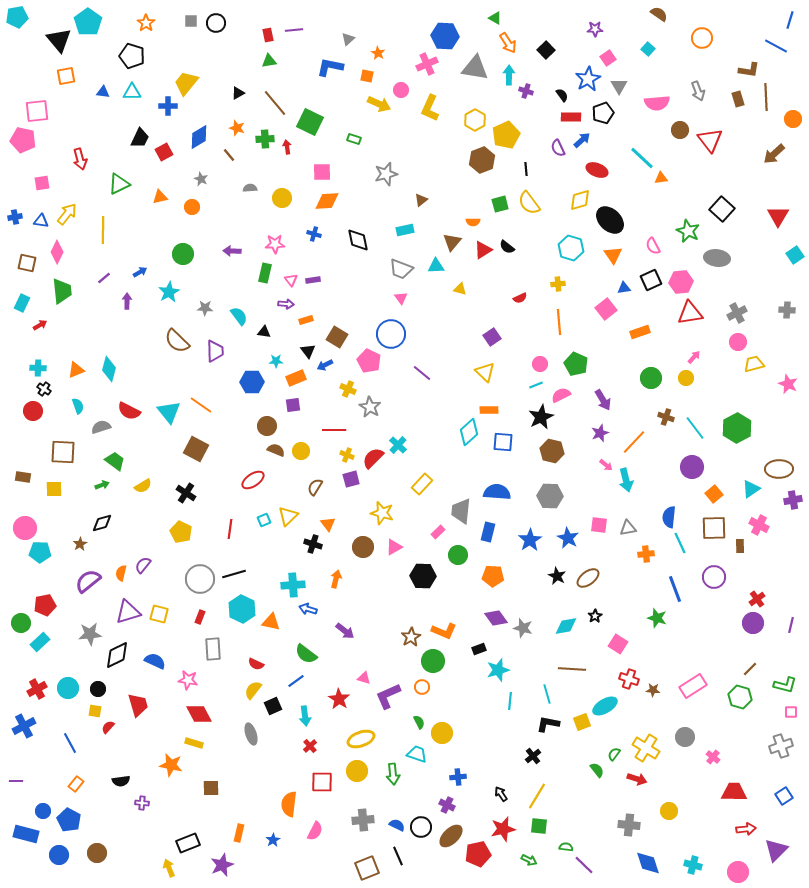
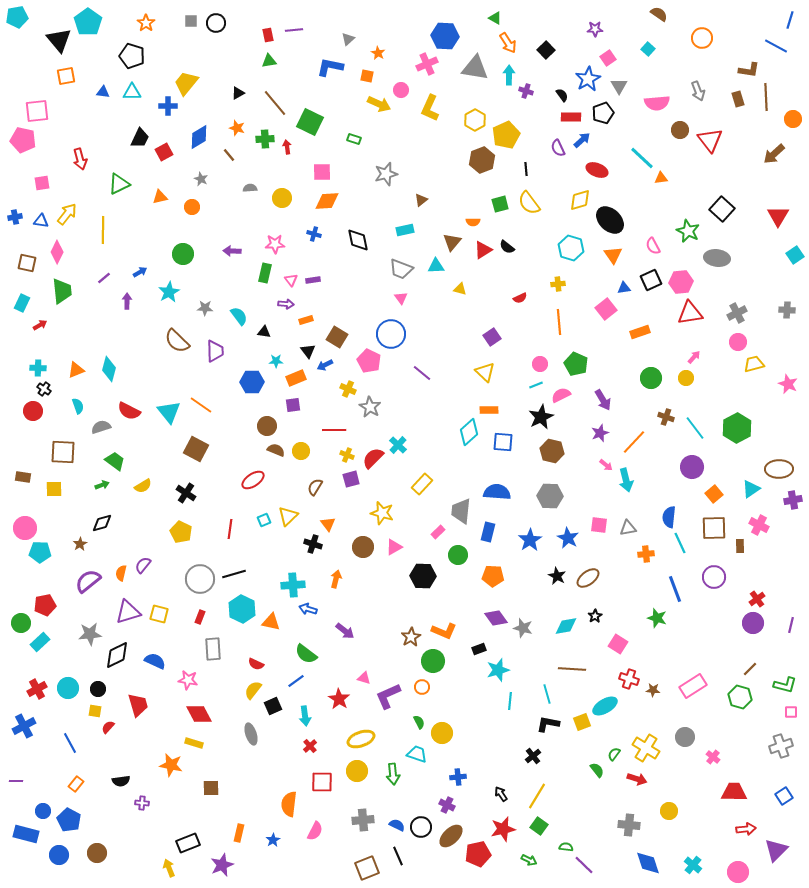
green square at (539, 826): rotated 30 degrees clockwise
cyan cross at (693, 865): rotated 24 degrees clockwise
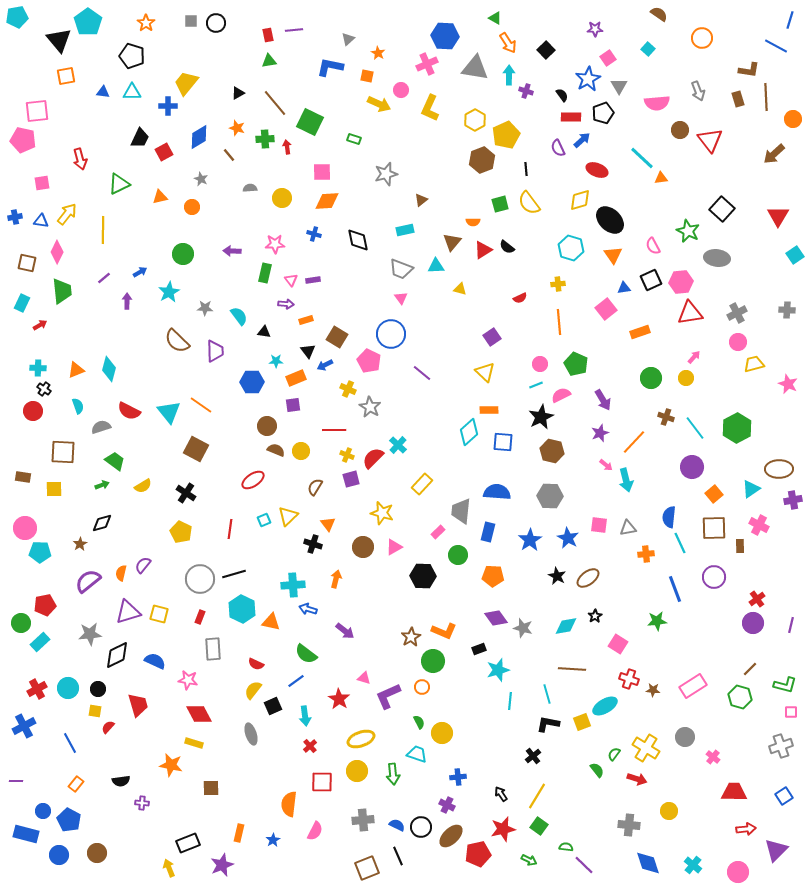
green star at (657, 618): moved 3 px down; rotated 24 degrees counterclockwise
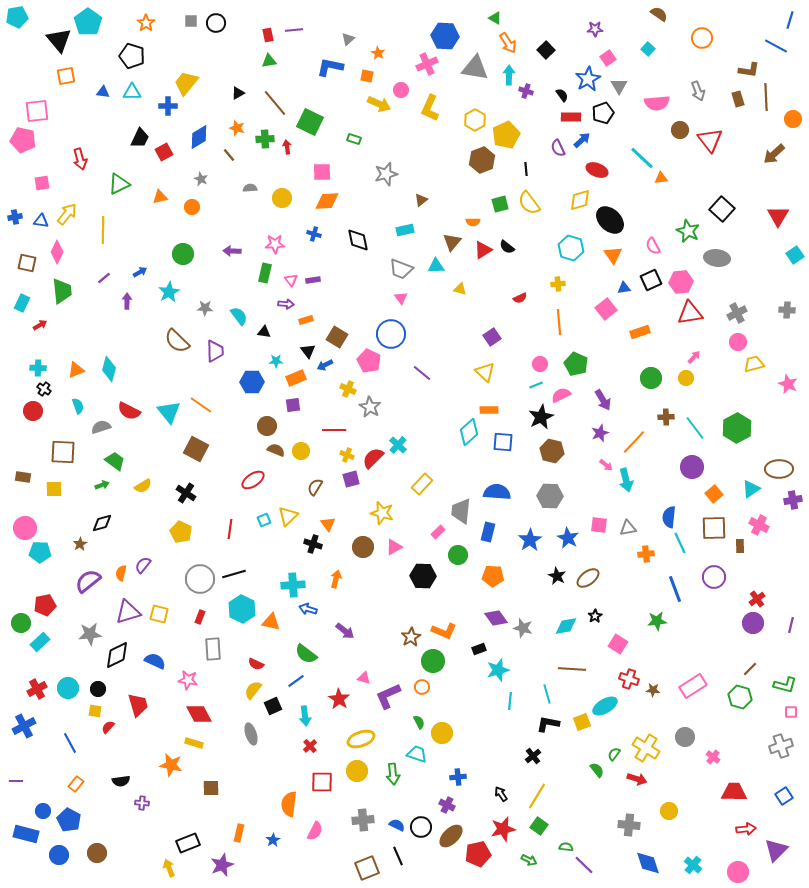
brown cross at (666, 417): rotated 21 degrees counterclockwise
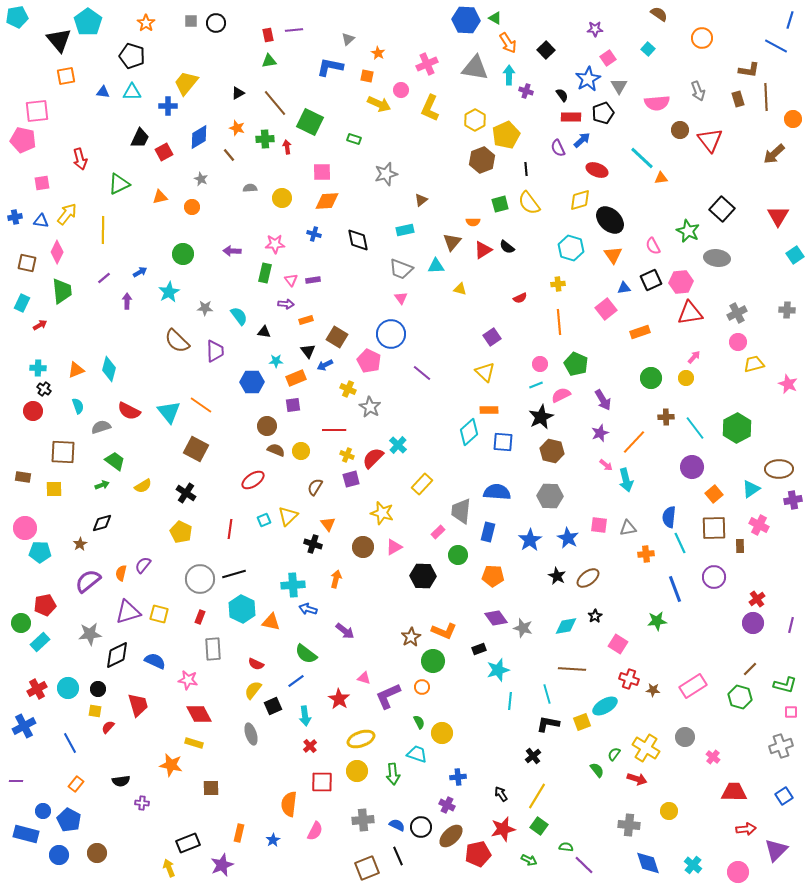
blue hexagon at (445, 36): moved 21 px right, 16 px up
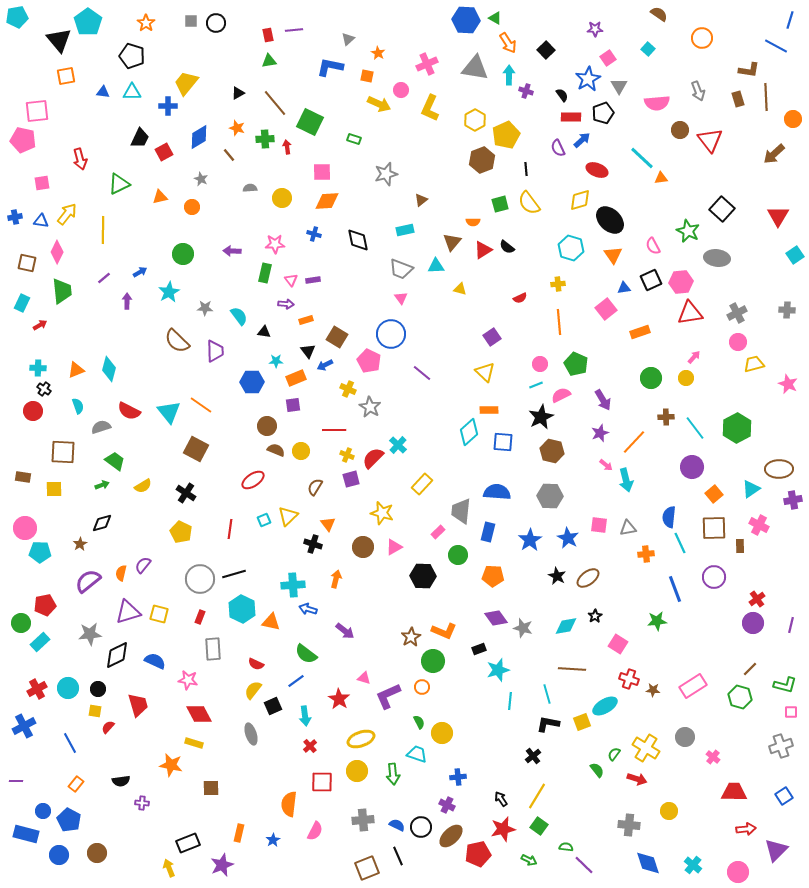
black arrow at (501, 794): moved 5 px down
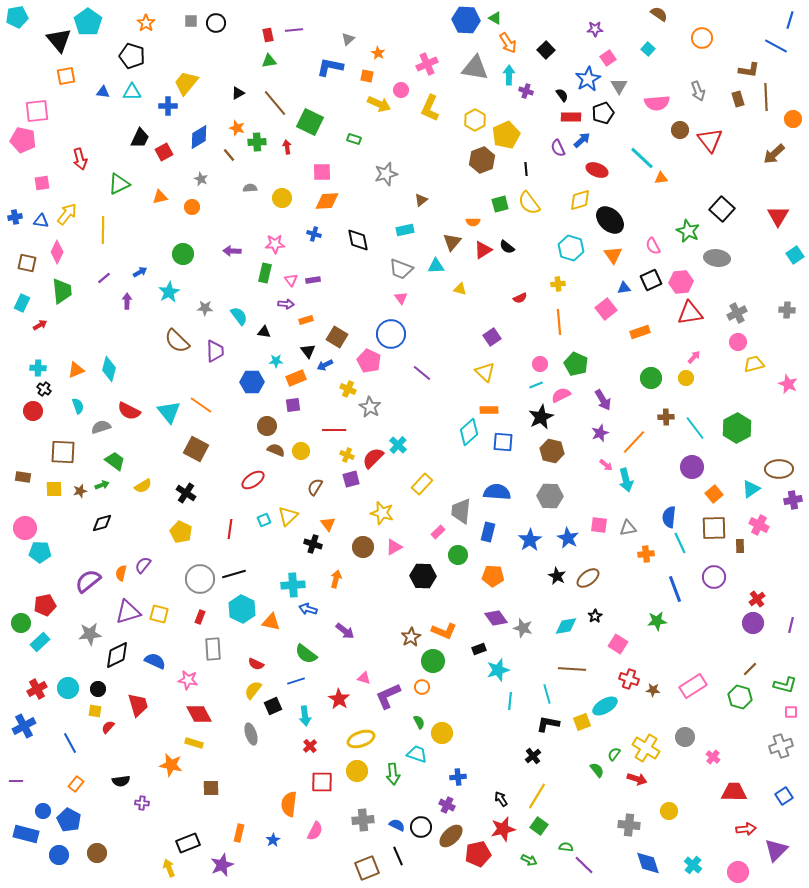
green cross at (265, 139): moved 8 px left, 3 px down
brown star at (80, 544): moved 53 px up; rotated 16 degrees clockwise
blue line at (296, 681): rotated 18 degrees clockwise
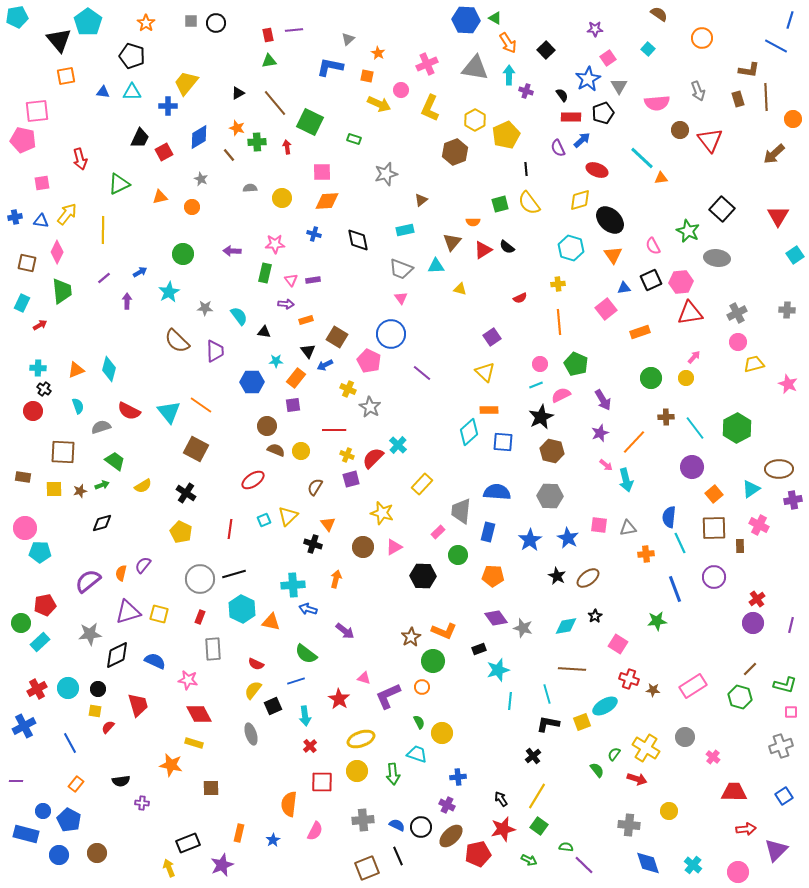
brown hexagon at (482, 160): moved 27 px left, 8 px up
orange rectangle at (296, 378): rotated 30 degrees counterclockwise
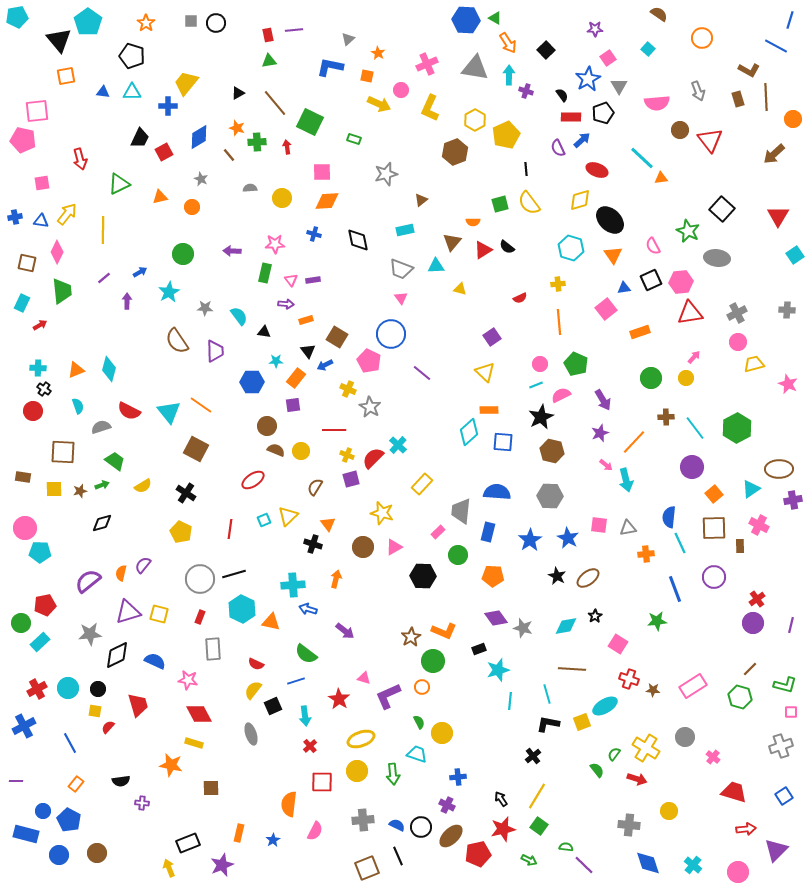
brown L-shape at (749, 70): rotated 20 degrees clockwise
brown semicircle at (177, 341): rotated 12 degrees clockwise
red trapezoid at (734, 792): rotated 16 degrees clockwise
